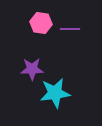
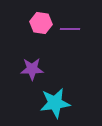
cyan star: moved 10 px down
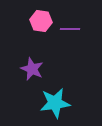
pink hexagon: moved 2 px up
purple star: rotated 25 degrees clockwise
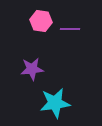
purple star: rotated 30 degrees counterclockwise
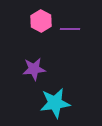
pink hexagon: rotated 20 degrees clockwise
purple star: moved 2 px right
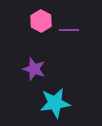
purple line: moved 1 px left, 1 px down
purple star: rotated 25 degrees clockwise
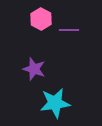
pink hexagon: moved 2 px up
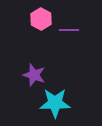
purple star: moved 6 px down
cyan star: rotated 8 degrees clockwise
